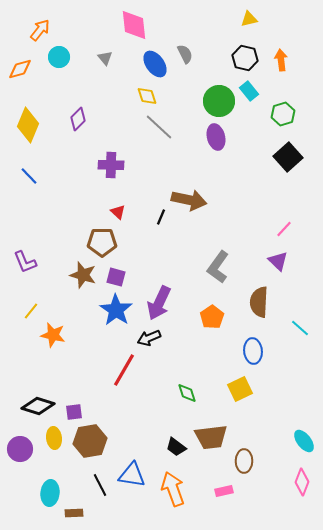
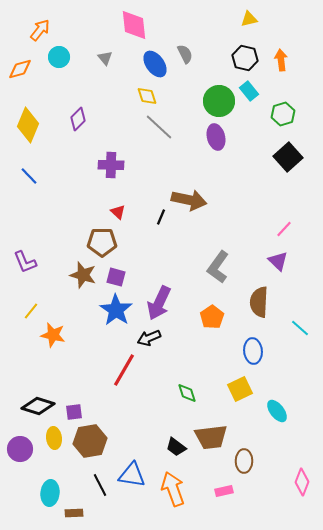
cyan ellipse at (304, 441): moved 27 px left, 30 px up
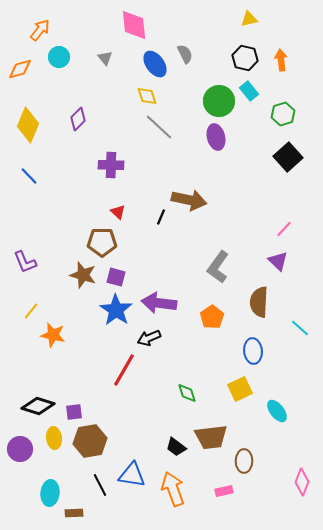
purple arrow at (159, 303): rotated 72 degrees clockwise
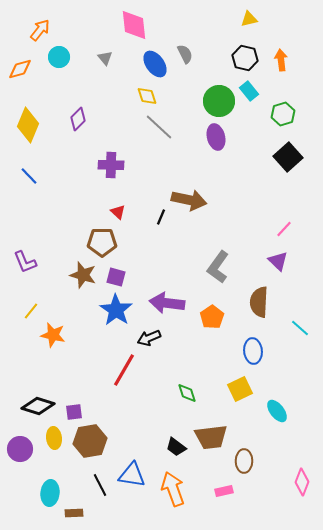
purple arrow at (159, 303): moved 8 px right
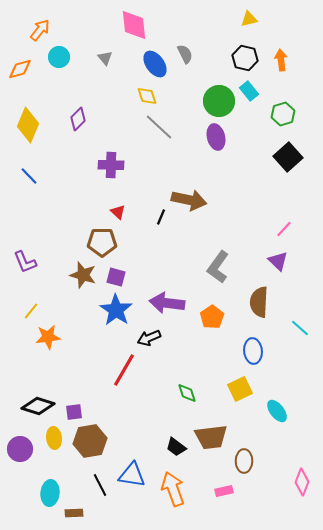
orange star at (53, 335): moved 5 px left, 2 px down; rotated 20 degrees counterclockwise
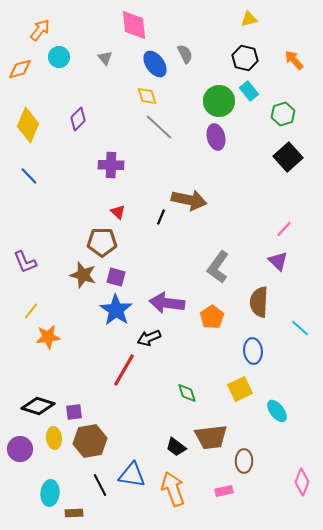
orange arrow at (281, 60): moved 13 px right; rotated 35 degrees counterclockwise
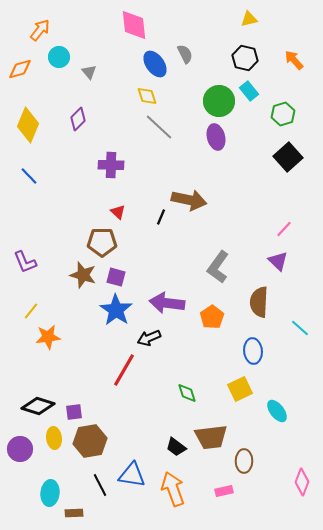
gray triangle at (105, 58): moved 16 px left, 14 px down
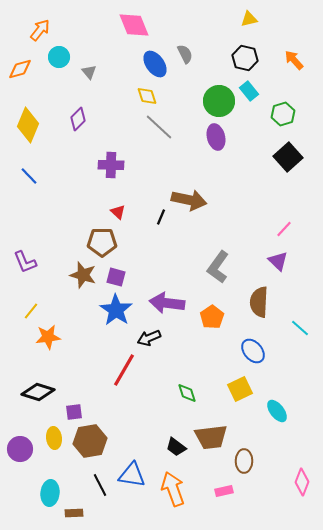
pink diamond at (134, 25): rotated 16 degrees counterclockwise
blue ellipse at (253, 351): rotated 35 degrees counterclockwise
black diamond at (38, 406): moved 14 px up
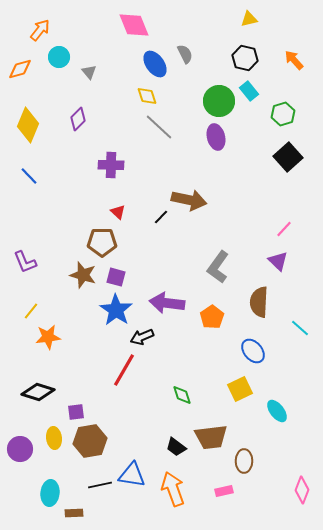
black line at (161, 217): rotated 21 degrees clockwise
black arrow at (149, 338): moved 7 px left, 1 px up
green diamond at (187, 393): moved 5 px left, 2 px down
purple square at (74, 412): moved 2 px right
pink diamond at (302, 482): moved 8 px down
black line at (100, 485): rotated 75 degrees counterclockwise
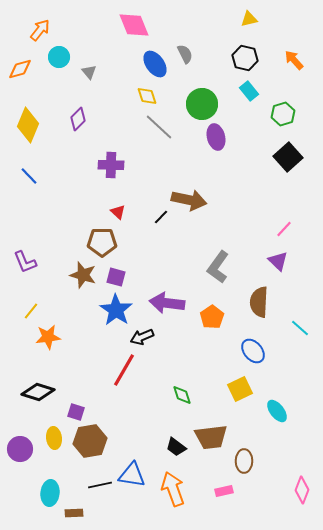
green circle at (219, 101): moved 17 px left, 3 px down
purple square at (76, 412): rotated 24 degrees clockwise
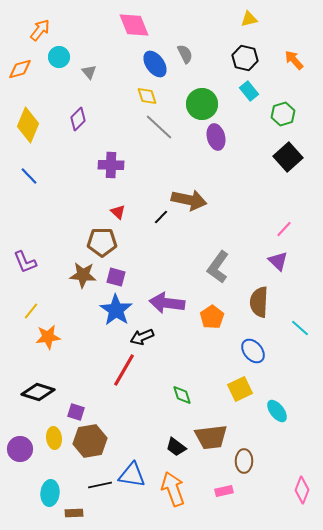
brown star at (83, 275): rotated 12 degrees counterclockwise
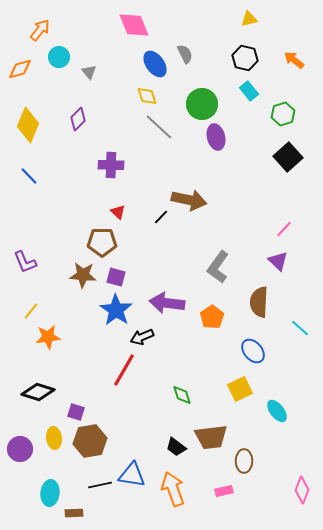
orange arrow at (294, 60): rotated 10 degrees counterclockwise
